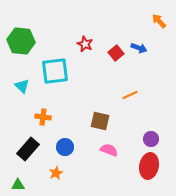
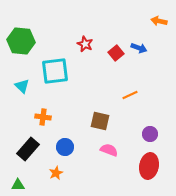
orange arrow: rotated 35 degrees counterclockwise
purple circle: moved 1 px left, 5 px up
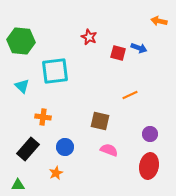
red star: moved 4 px right, 7 px up
red square: moved 2 px right; rotated 35 degrees counterclockwise
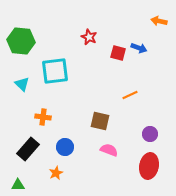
cyan triangle: moved 2 px up
